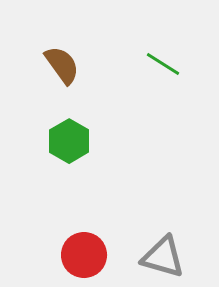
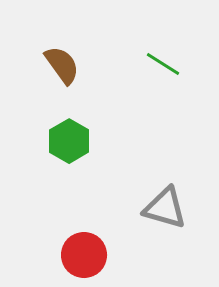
gray triangle: moved 2 px right, 49 px up
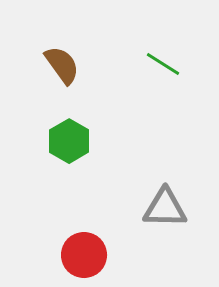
gray triangle: rotated 15 degrees counterclockwise
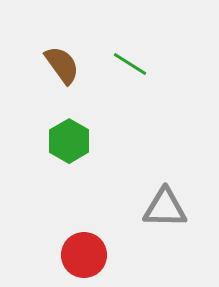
green line: moved 33 px left
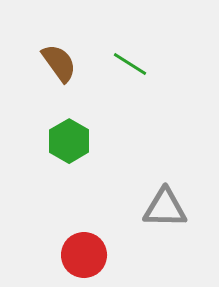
brown semicircle: moved 3 px left, 2 px up
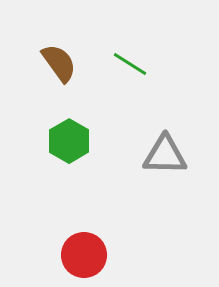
gray triangle: moved 53 px up
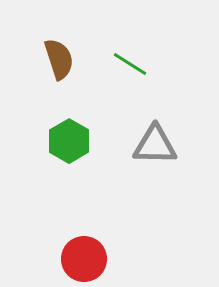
brown semicircle: moved 4 px up; rotated 18 degrees clockwise
gray triangle: moved 10 px left, 10 px up
red circle: moved 4 px down
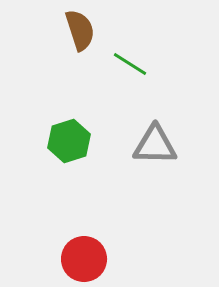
brown semicircle: moved 21 px right, 29 px up
green hexagon: rotated 12 degrees clockwise
